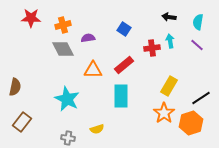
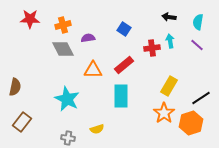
red star: moved 1 px left, 1 px down
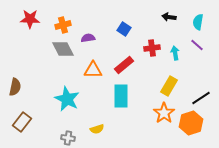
cyan arrow: moved 5 px right, 12 px down
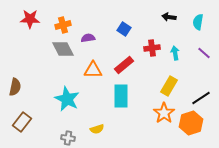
purple line: moved 7 px right, 8 px down
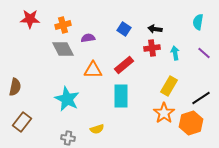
black arrow: moved 14 px left, 12 px down
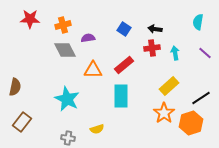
gray diamond: moved 2 px right, 1 px down
purple line: moved 1 px right
yellow rectangle: rotated 18 degrees clockwise
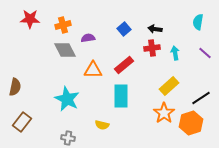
blue square: rotated 16 degrees clockwise
yellow semicircle: moved 5 px right, 4 px up; rotated 32 degrees clockwise
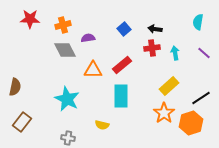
purple line: moved 1 px left
red rectangle: moved 2 px left
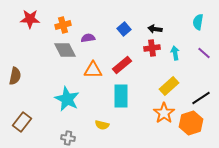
brown semicircle: moved 11 px up
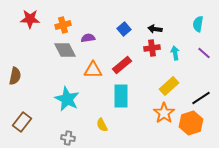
cyan semicircle: moved 2 px down
yellow semicircle: rotated 48 degrees clockwise
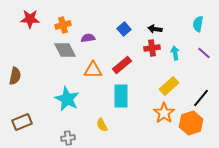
black line: rotated 18 degrees counterclockwise
brown rectangle: rotated 30 degrees clockwise
gray cross: rotated 16 degrees counterclockwise
